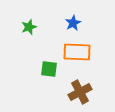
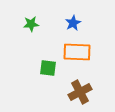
green star: moved 2 px right, 3 px up; rotated 14 degrees clockwise
green square: moved 1 px left, 1 px up
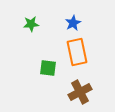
orange rectangle: rotated 76 degrees clockwise
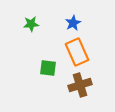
orange rectangle: rotated 12 degrees counterclockwise
brown cross: moved 7 px up; rotated 10 degrees clockwise
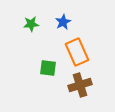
blue star: moved 10 px left, 1 px up
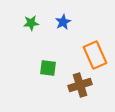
green star: moved 1 px up
orange rectangle: moved 18 px right, 3 px down
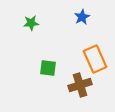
blue star: moved 19 px right, 5 px up
orange rectangle: moved 4 px down
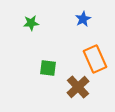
blue star: moved 1 px right, 2 px down
brown cross: moved 2 px left, 2 px down; rotated 25 degrees counterclockwise
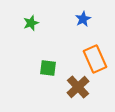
green star: rotated 14 degrees counterclockwise
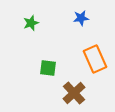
blue star: moved 2 px left, 1 px up; rotated 21 degrees clockwise
brown cross: moved 4 px left, 6 px down
